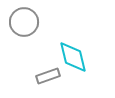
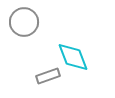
cyan diamond: rotated 8 degrees counterclockwise
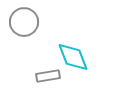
gray rectangle: rotated 10 degrees clockwise
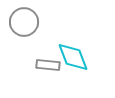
gray rectangle: moved 11 px up; rotated 15 degrees clockwise
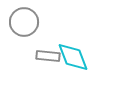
gray rectangle: moved 9 px up
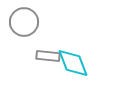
cyan diamond: moved 6 px down
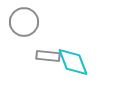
cyan diamond: moved 1 px up
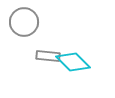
cyan diamond: rotated 24 degrees counterclockwise
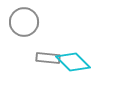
gray rectangle: moved 2 px down
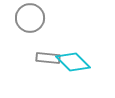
gray circle: moved 6 px right, 4 px up
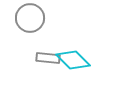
cyan diamond: moved 2 px up
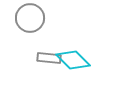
gray rectangle: moved 1 px right
